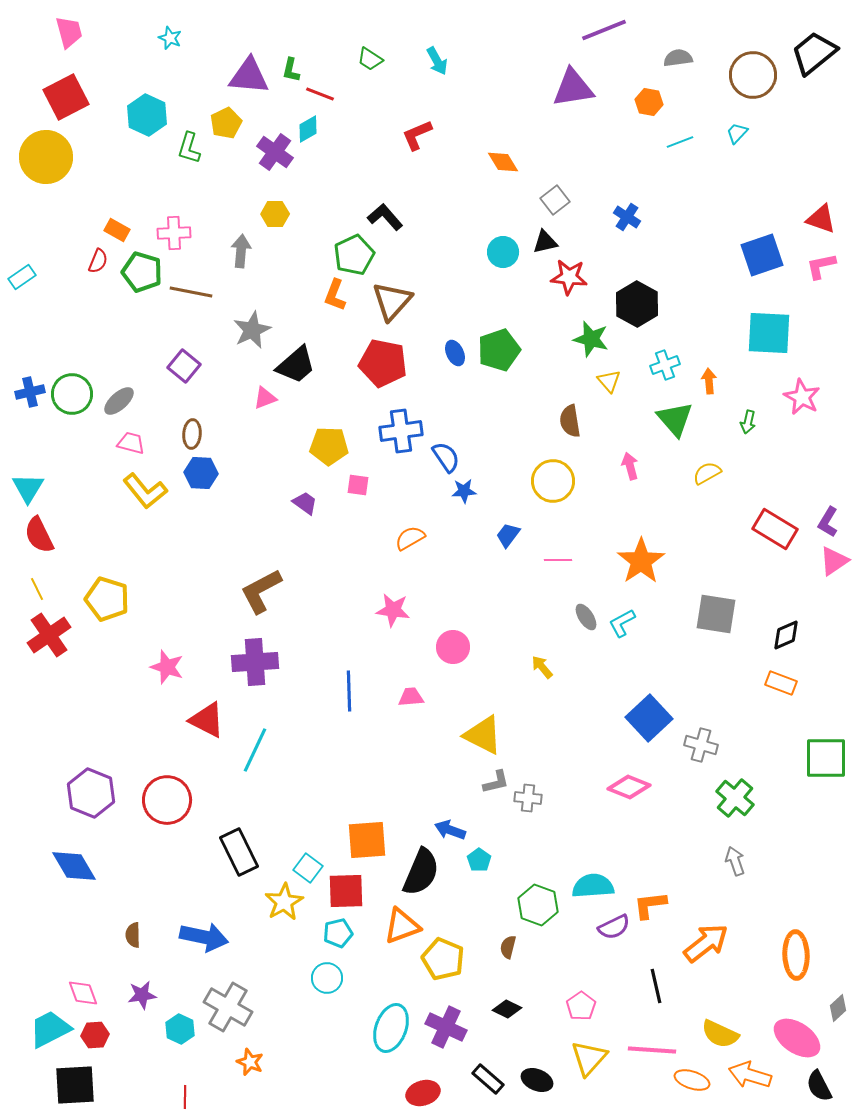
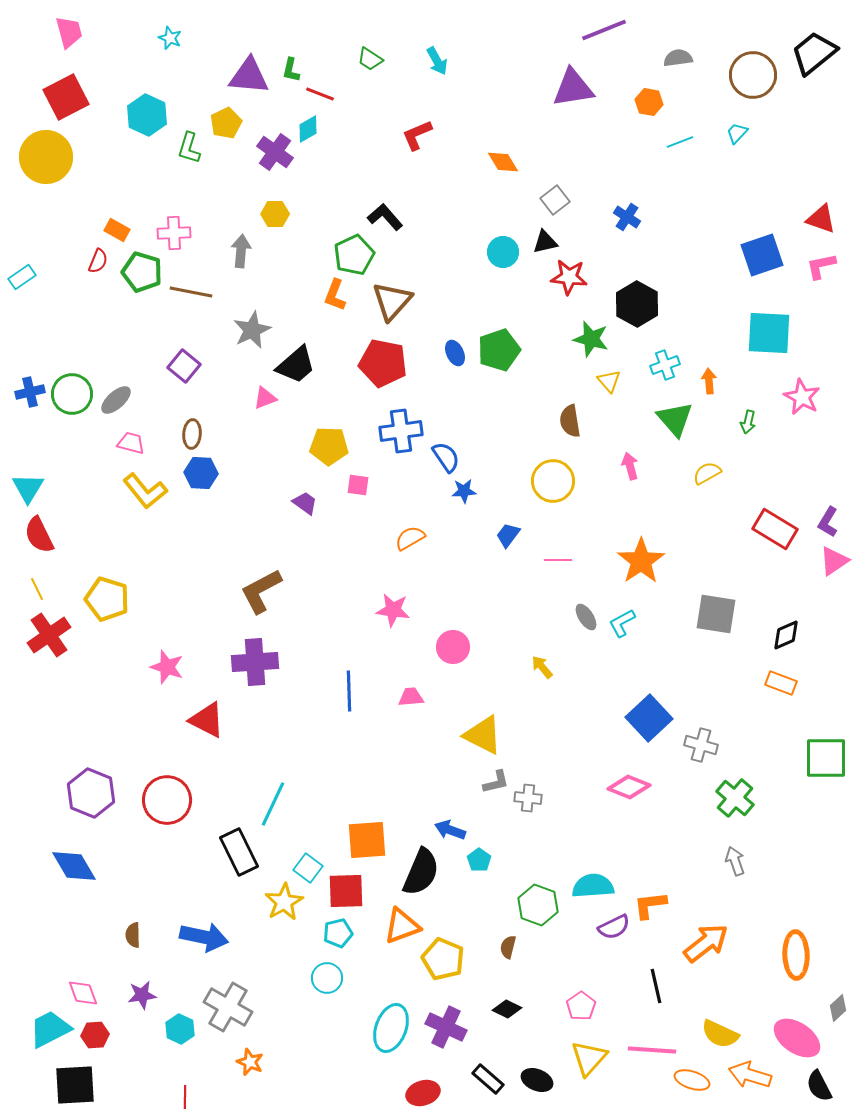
gray ellipse at (119, 401): moved 3 px left, 1 px up
cyan line at (255, 750): moved 18 px right, 54 px down
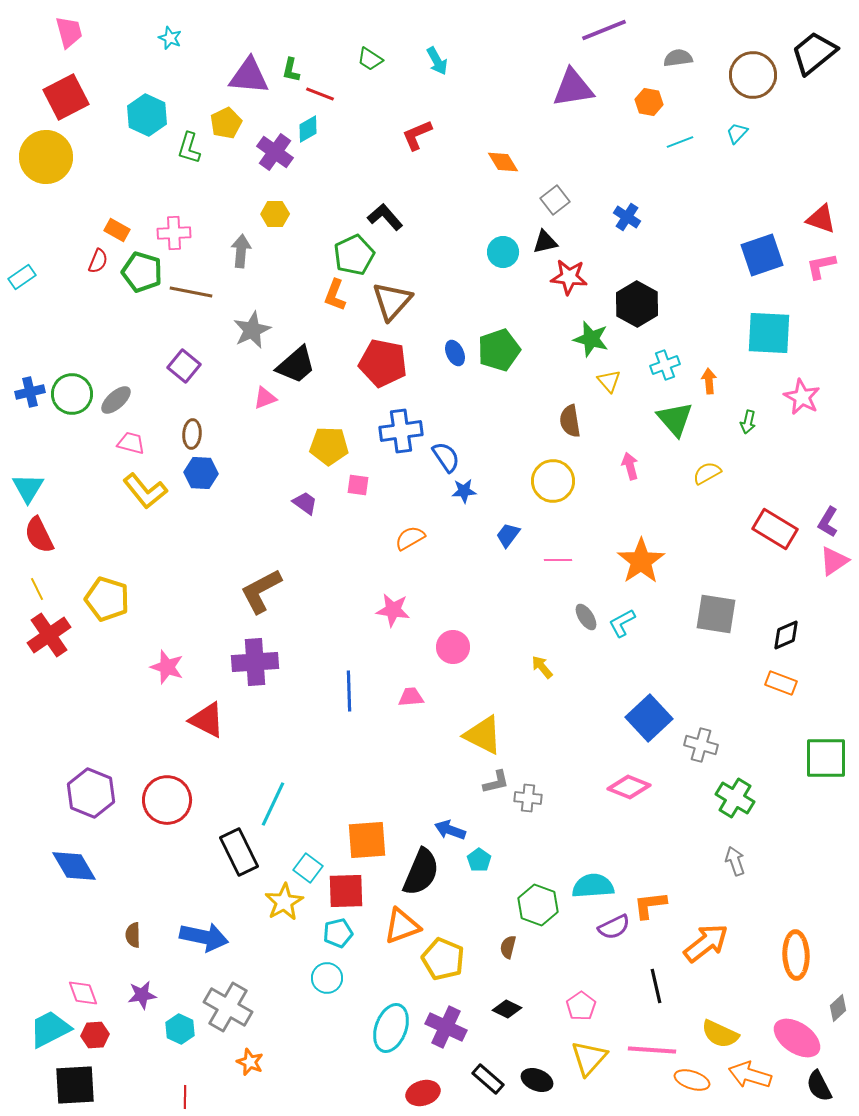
green cross at (735, 798): rotated 9 degrees counterclockwise
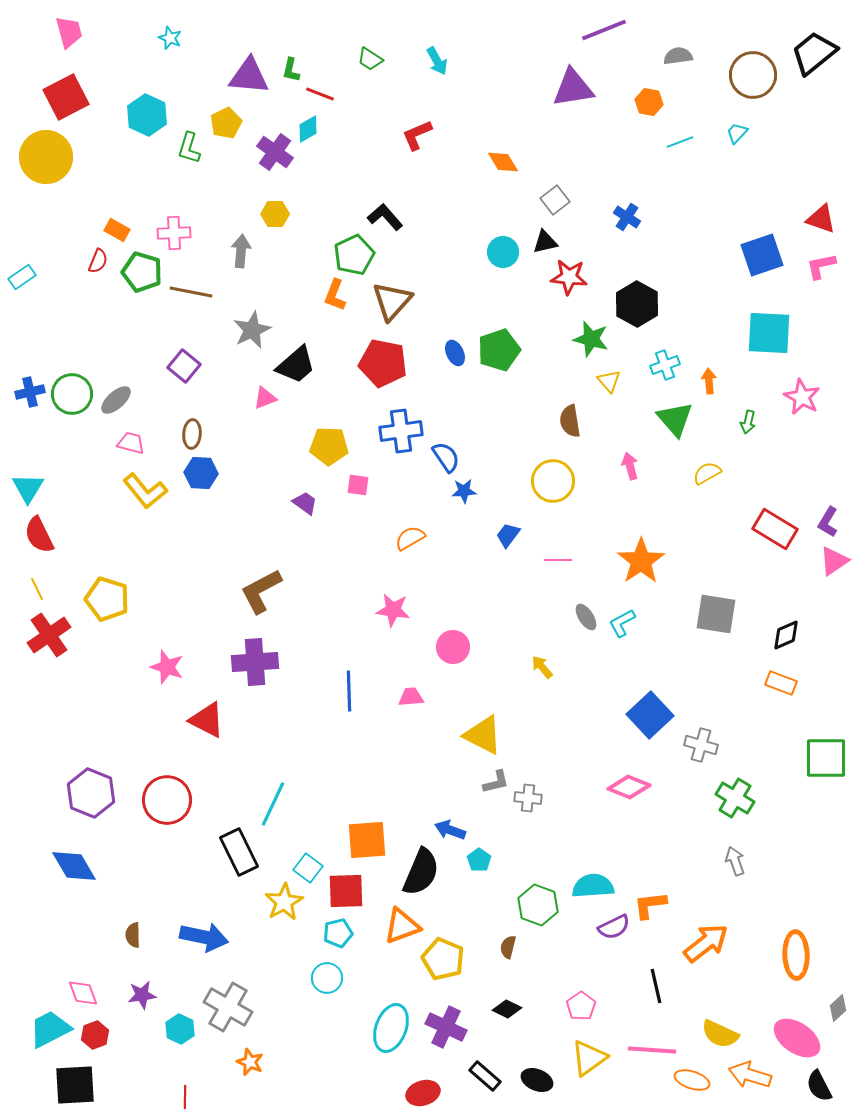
gray semicircle at (678, 58): moved 2 px up
blue square at (649, 718): moved 1 px right, 3 px up
red hexagon at (95, 1035): rotated 16 degrees counterclockwise
yellow triangle at (589, 1058): rotated 12 degrees clockwise
black rectangle at (488, 1079): moved 3 px left, 3 px up
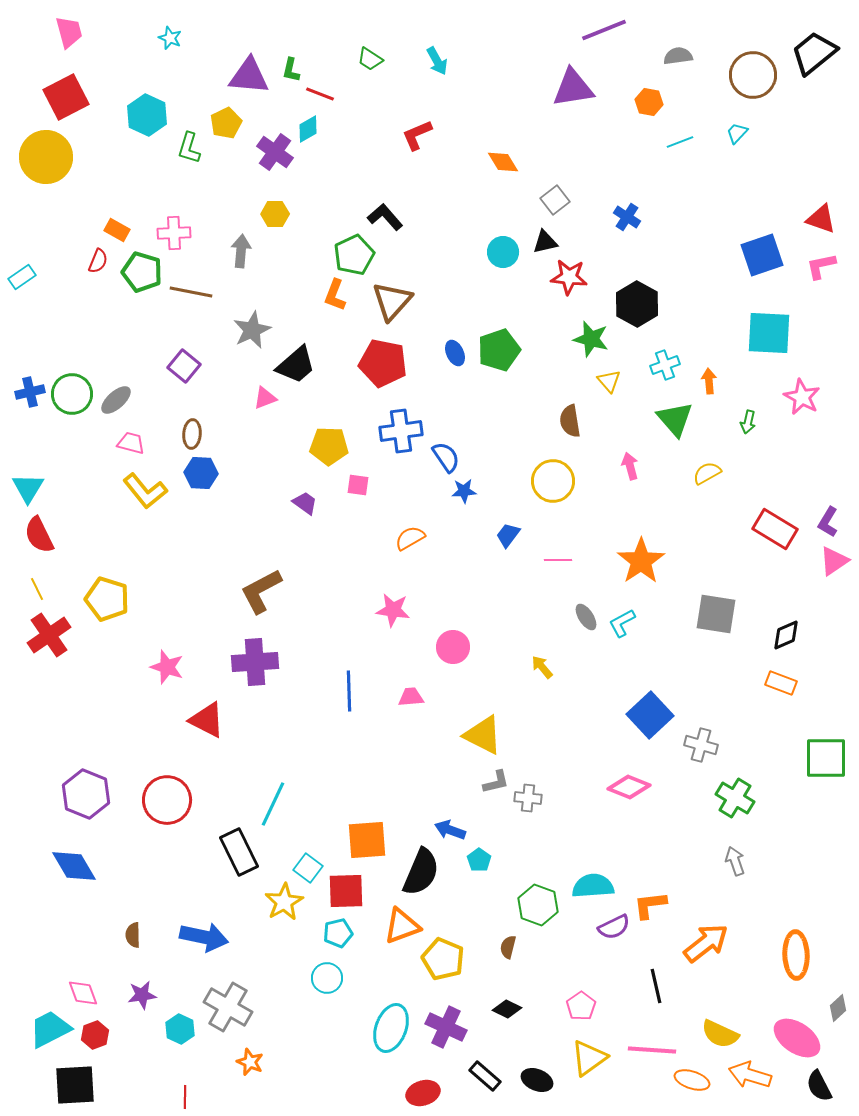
purple hexagon at (91, 793): moved 5 px left, 1 px down
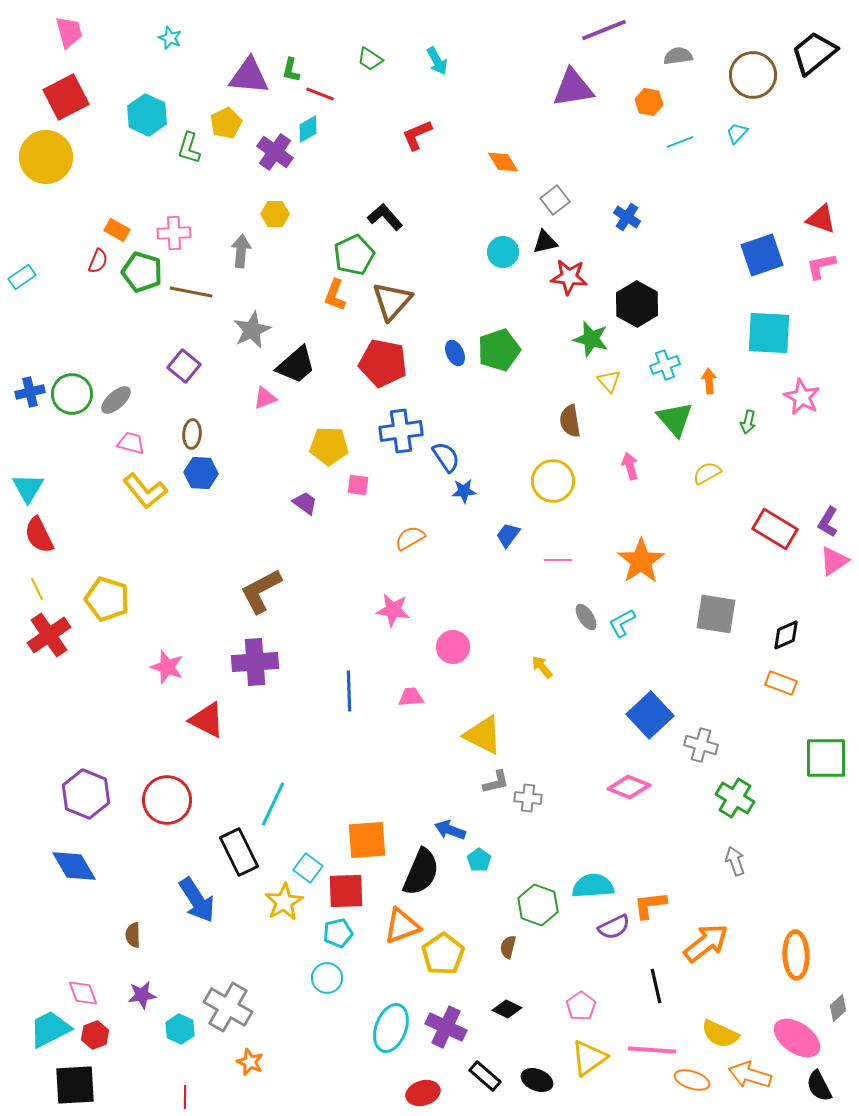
blue arrow at (204, 937): moved 7 px left, 37 px up; rotated 45 degrees clockwise
yellow pentagon at (443, 959): moved 5 px up; rotated 15 degrees clockwise
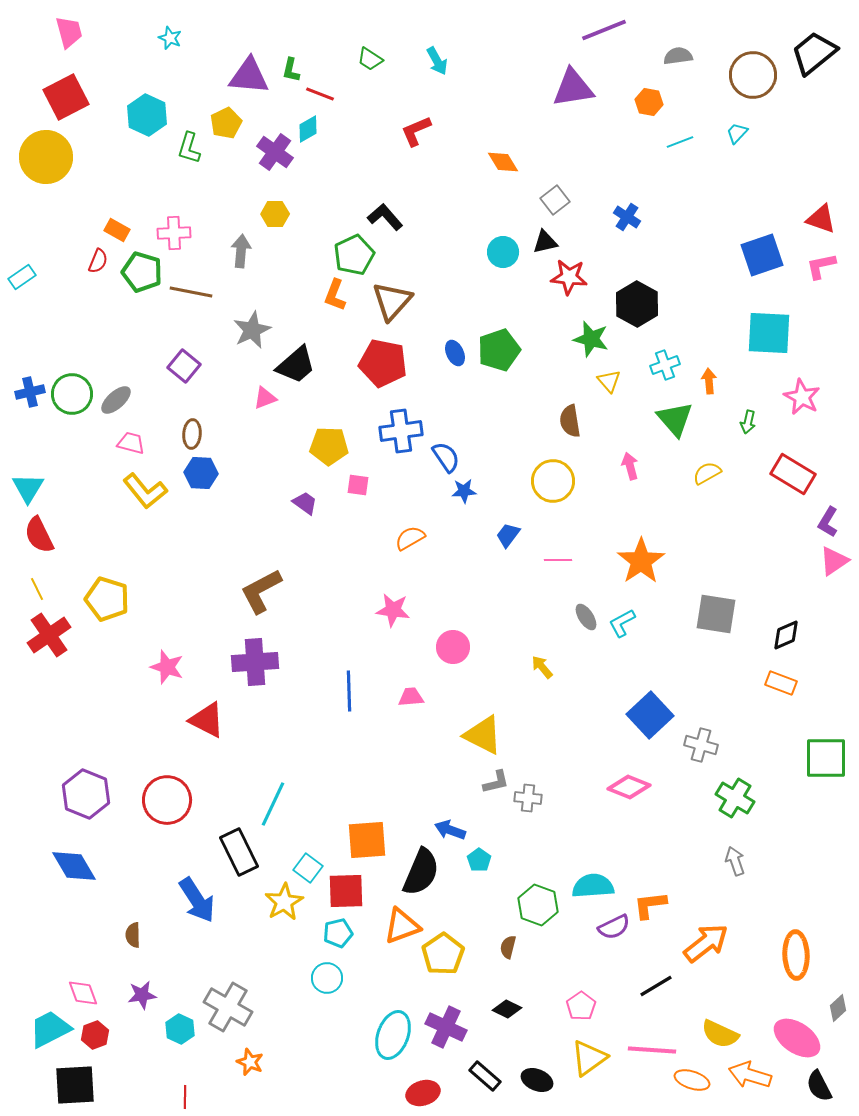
red L-shape at (417, 135): moved 1 px left, 4 px up
red rectangle at (775, 529): moved 18 px right, 55 px up
black line at (656, 986): rotated 72 degrees clockwise
cyan ellipse at (391, 1028): moved 2 px right, 7 px down
